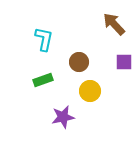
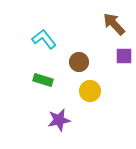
cyan L-shape: rotated 50 degrees counterclockwise
purple square: moved 6 px up
green rectangle: rotated 36 degrees clockwise
purple star: moved 4 px left, 3 px down
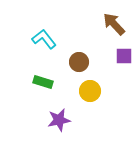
green rectangle: moved 2 px down
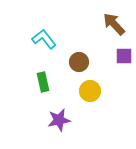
green rectangle: rotated 60 degrees clockwise
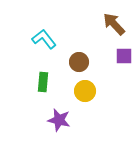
green rectangle: rotated 18 degrees clockwise
yellow circle: moved 5 px left
purple star: rotated 25 degrees clockwise
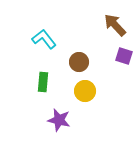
brown arrow: moved 1 px right, 1 px down
purple square: rotated 18 degrees clockwise
